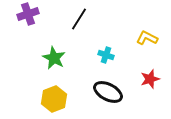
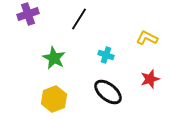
black ellipse: rotated 12 degrees clockwise
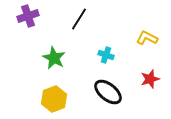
purple cross: moved 2 px down
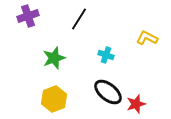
green star: rotated 25 degrees clockwise
red star: moved 14 px left, 25 px down
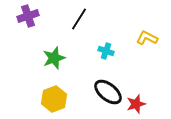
cyan cross: moved 4 px up
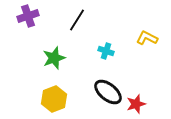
black line: moved 2 px left, 1 px down
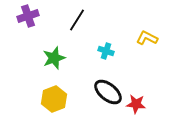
red star: rotated 24 degrees clockwise
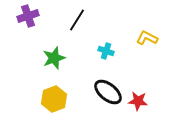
red star: moved 2 px right, 3 px up
